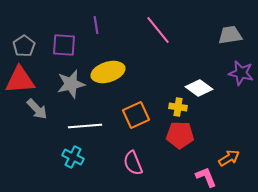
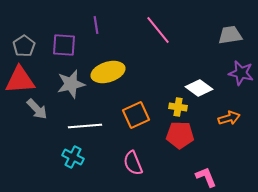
orange arrow: moved 40 px up; rotated 15 degrees clockwise
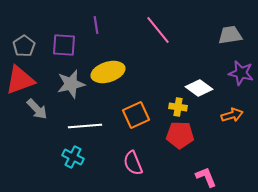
red triangle: rotated 16 degrees counterclockwise
orange arrow: moved 3 px right, 3 px up
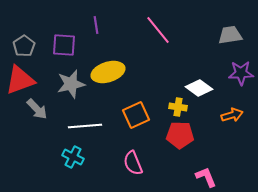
purple star: rotated 15 degrees counterclockwise
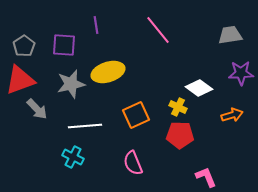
yellow cross: rotated 18 degrees clockwise
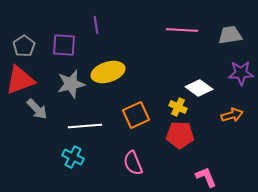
pink line: moved 24 px right; rotated 48 degrees counterclockwise
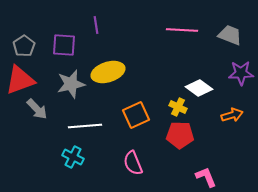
gray trapezoid: rotated 30 degrees clockwise
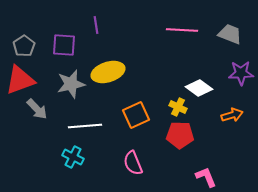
gray trapezoid: moved 1 px up
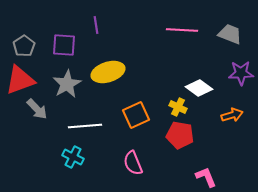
gray star: moved 4 px left; rotated 16 degrees counterclockwise
red pentagon: rotated 8 degrees clockwise
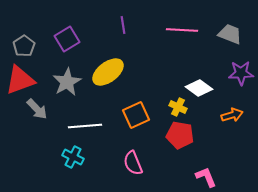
purple line: moved 27 px right
purple square: moved 3 px right, 6 px up; rotated 35 degrees counterclockwise
yellow ellipse: rotated 20 degrees counterclockwise
gray star: moved 2 px up
